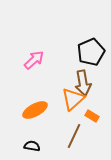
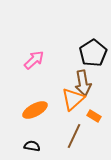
black pentagon: moved 2 px right, 1 px down; rotated 8 degrees counterclockwise
orange rectangle: moved 2 px right
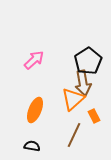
black pentagon: moved 5 px left, 8 px down
orange ellipse: rotated 40 degrees counterclockwise
orange rectangle: rotated 32 degrees clockwise
brown line: moved 1 px up
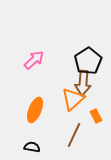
brown arrow: rotated 15 degrees clockwise
orange rectangle: moved 2 px right
black semicircle: moved 1 px down
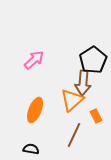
black pentagon: moved 5 px right, 1 px up
orange triangle: moved 1 px left, 1 px down
black semicircle: moved 1 px left, 2 px down
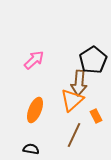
brown arrow: moved 4 px left
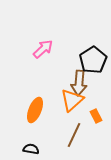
pink arrow: moved 9 px right, 11 px up
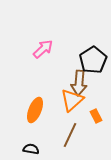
brown line: moved 4 px left
